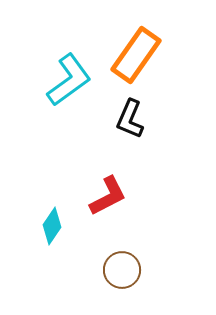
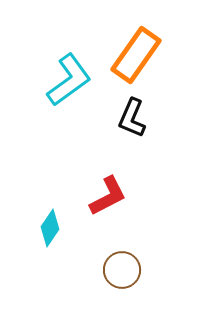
black L-shape: moved 2 px right, 1 px up
cyan diamond: moved 2 px left, 2 px down
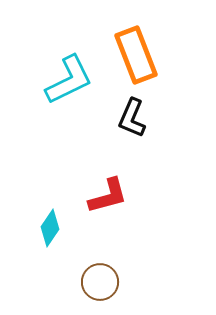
orange rectangle: rotated 56 degrees counterclockwise
cyan L-shape: rotated 10 degrees clockwise
red L-shape: rotated 12 degrees clockwise
brown circle: moved 22 px left, 12 px down
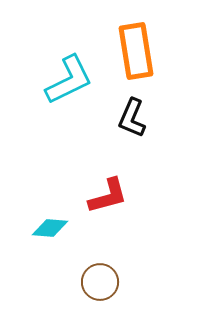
orange rectangle: moved 4 px up; rotated 12 degrees clockwise
cyan diamond: rotated 60 degrees clockwise
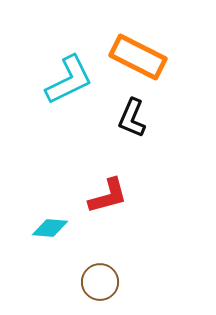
orange rectangle: moved 2 px right, 6 px down; rotated 54 degrees counterclockwise
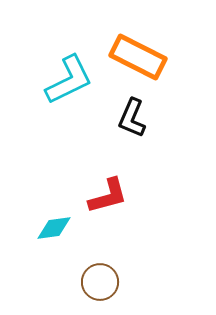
cyan diamond: moved 4 px right; rotated 12 degrees counterclockwise
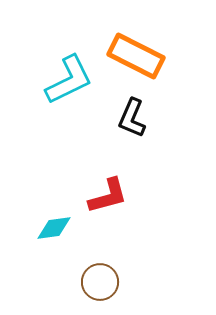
orange rectangle: moved 2 px left, 1 px up
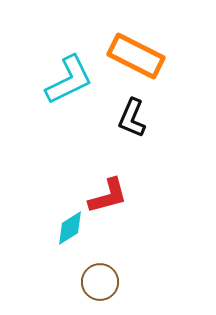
cyan diamond: moved 16 px right; rotated 24 degrees counterclockwise
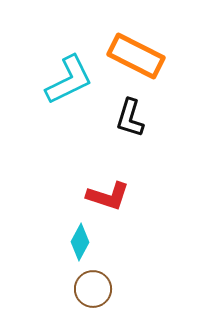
black L-shape: moved 2 px left; rotated 6 degrees counterclockwise
red L-shape: rotated 33 degrees clockwise
cyan diamond: moved 10 px right, 14 px down; rotated 30 degrees counterclockwise
brown circle: moved 7 px left, 7 px down
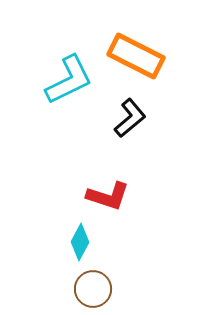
black L-shape: rotated 147 degrees counterclockwise
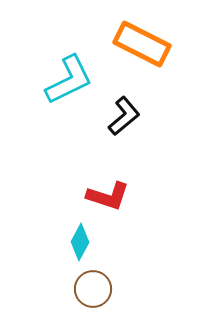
orange rectangle: moved 6 px right, 12 px up
black L-shape: moved 6 px left, 2 px up
